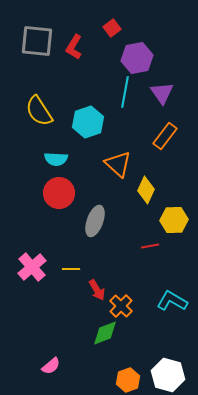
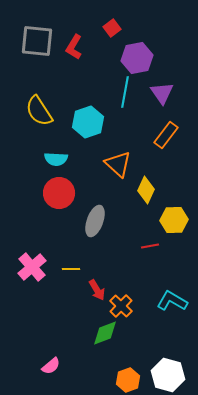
orange rectangle: moved 1 px right, 1 px up
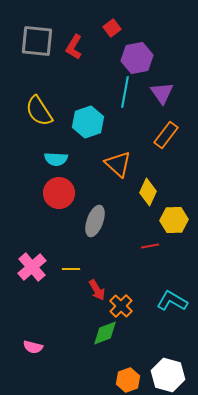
yellow diamond: moved 2 px right, 2 px down
pink semicircle: moved 18 px left, 19 px up; rotated 54 degrees clockwise
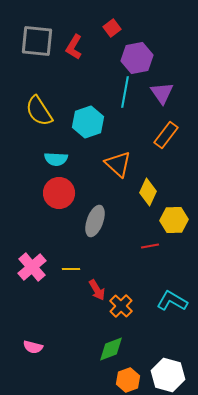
green diamond: moved 6 px right, 16 px down
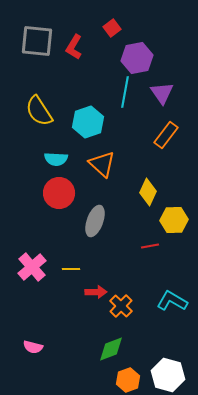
orange triangle: moved 16 px left
red arrow: moved 1 px left, 2 px down; rotated 60 degrees counterclockwise
